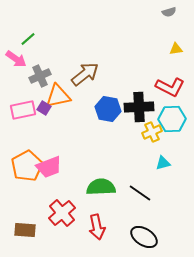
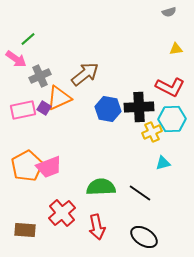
orange triangle: moved 1 px right, 2 px down; rotated 12 degrees counterclockwise
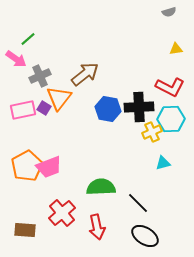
orange triangle: rotated 28 degrees counterclockwise
cyan hexagon: moved 1 px left
black line: moved 2 px left, 10 px down; rotated 10 degrees clockwise
black ellipse: moved 1 px right, 1 px up
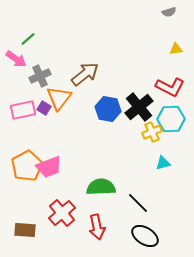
black cross: rotated 36 degrees counterclockwise
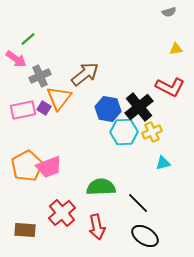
cyan hexagon: moved 47 px left, 13 px down
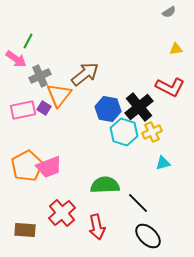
gray semicircle: rotated 16 degrees counterclockwise
green line: moved 2 px down; rotated 21 degrees counterclockwise
orange triangle: moved 3 px up
cyan hexagon: rotated 20 degrees clockwise
green semicircle: moved 4 px right, 2 px up
black ellipse: moved 3 px right; rotated 12 degrees clockwise
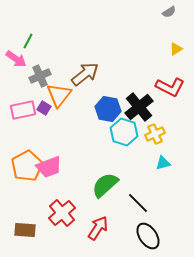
yellow triangle: rotated 24 degrees counterclockwise
yellow cross: moved 3 px right, 2 px down
green semicircle: rotated 40 degrees counterclockwise
red arrow: moved 1 px right, 1 px down; rotated 135 degrees counterclockwise
black ellipse: rotated 12 degrees clockwise
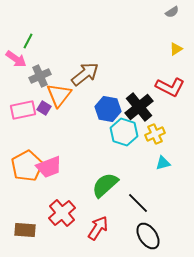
gray semicircle: moved 3 px right
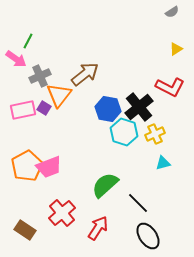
brown rectangle: rotated 30 degrees clockwise
